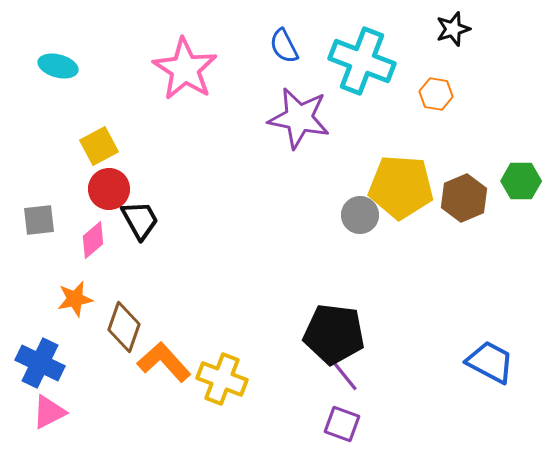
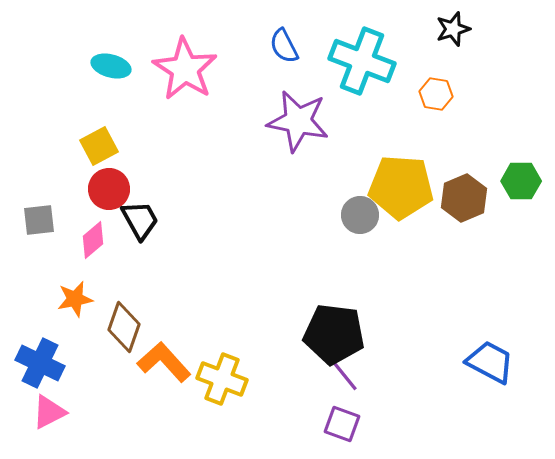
cyan ellipse: moved 53 px right
purple star: moved 1 px left, 3 px down
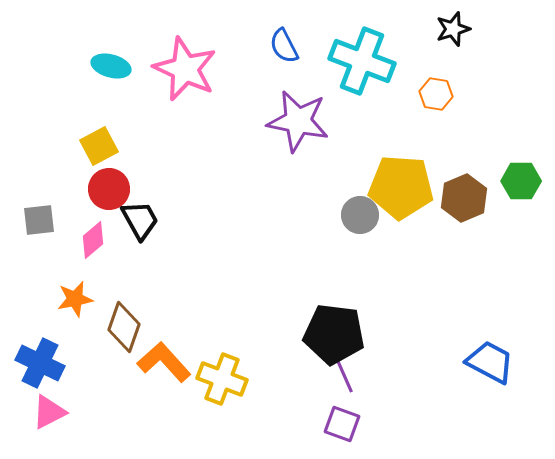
pink star: rotated 8 degrees counterclockwise
purple line: rotated 15 degrees clockwise
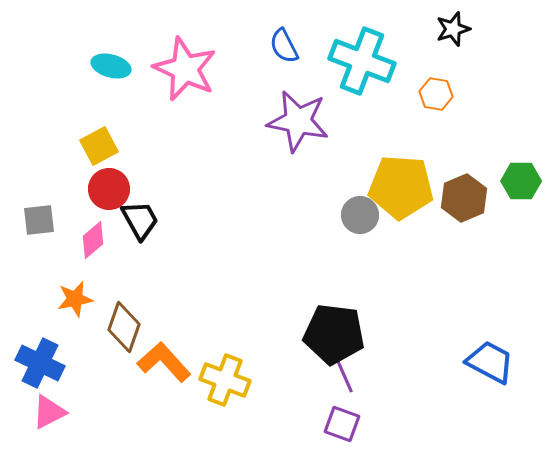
yellow cross: moved 3 px right, 1 px down
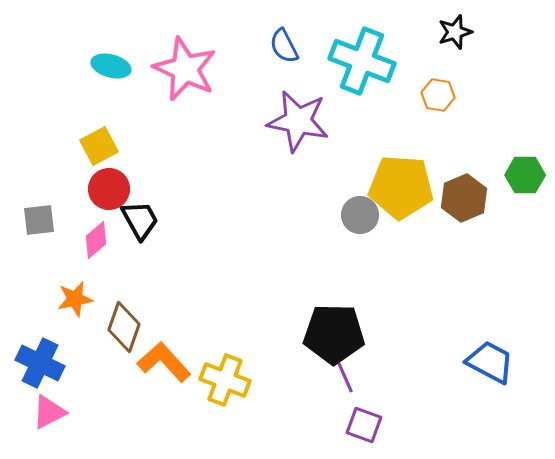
black star: moved 2 px right, 3 px down
orange hexagon: moved 2 px right, 1 px down
green hexagon: moved 4 px right, 6 px up
pink diamond: moved 3 px right
black pentagon: rotated 6 degrees counterclockwise
purple square: moved 22 px right, 1 px down
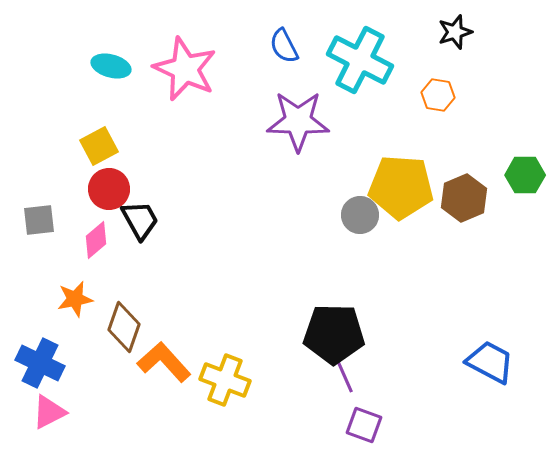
cyan cross: moved 2 px left, 1 px up; rotated 6 degrees clockwise
purple star: rotated 10 degrees counterclockwise
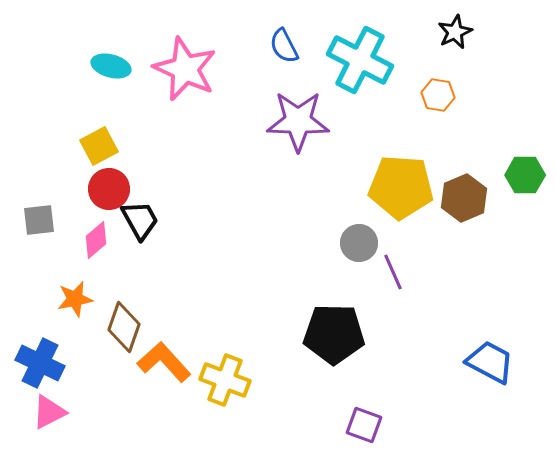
black star: rotated 8 degrees counterclockwise
gray circle: moved 1 px left, 28 px down
purple line: moved 49 px right, 103 px up
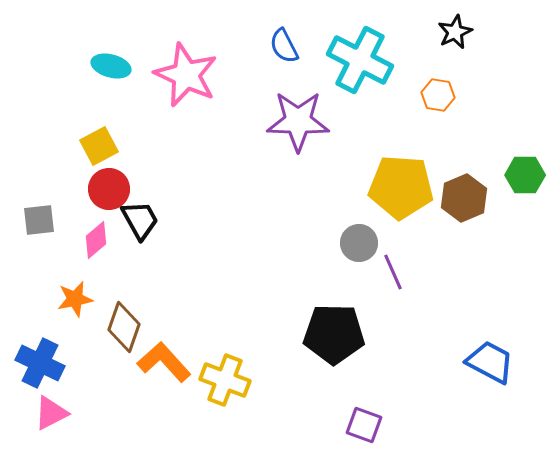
pink star: moved 1 px right, 6 px down
pink triangle: moved 2 px right, 1 px down
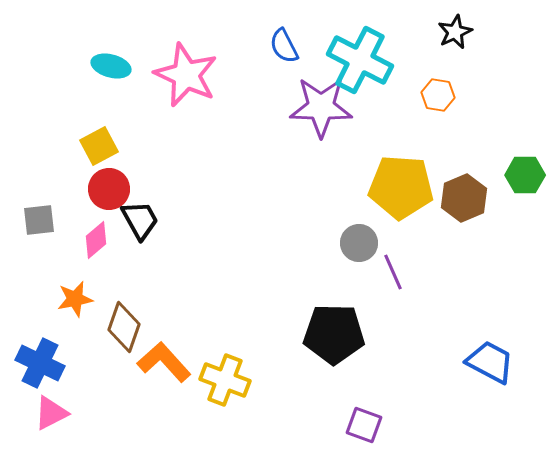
purple star: moved 23 px right, 14 px up
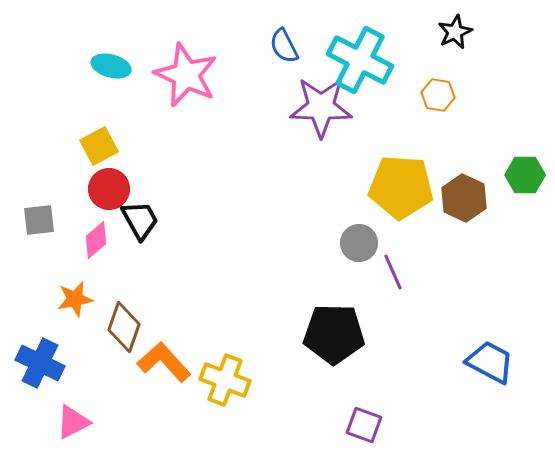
brown hexagon: rotated 12 degrees counterclockwise
pink triangle: moved 22 px right, 9 px down
